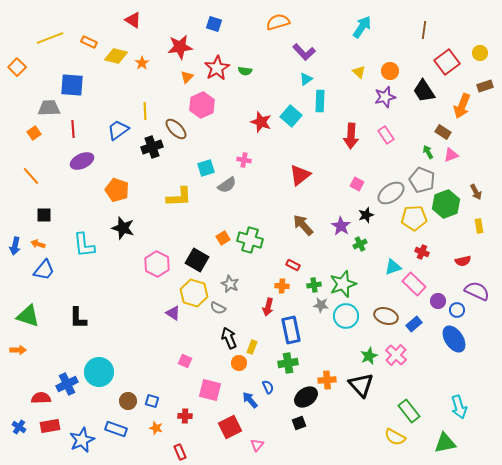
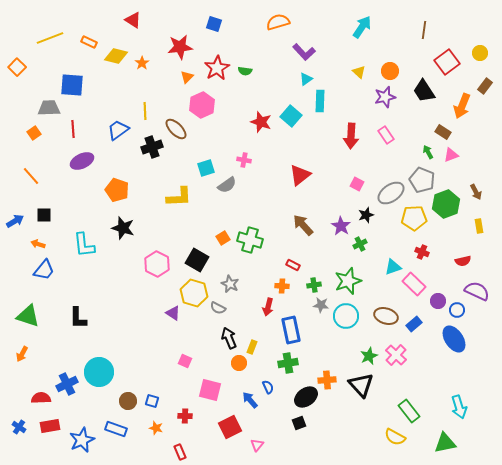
brown rectangle at (485, 86): rotated 35 degrees counterclockwise
blue arrow at (15, 246): moved 25 px up; rotated 132 degrees counterclockwise
green star at (343, 284): moved 5 px right, 3 px up
orange arrow at (18, 350): moved 4 px right, 4 px down; rotated 119 degrees clockwise
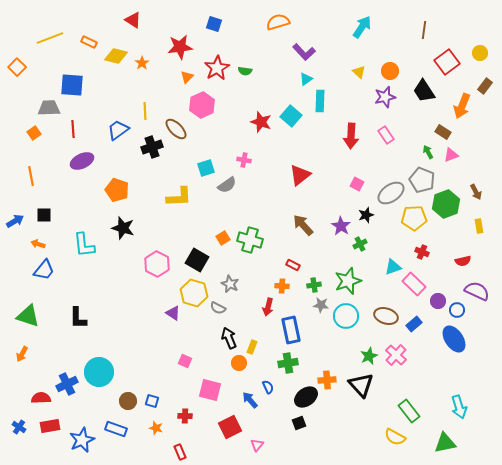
orange line at (31, 176): rotated 30 degrees clockwise
